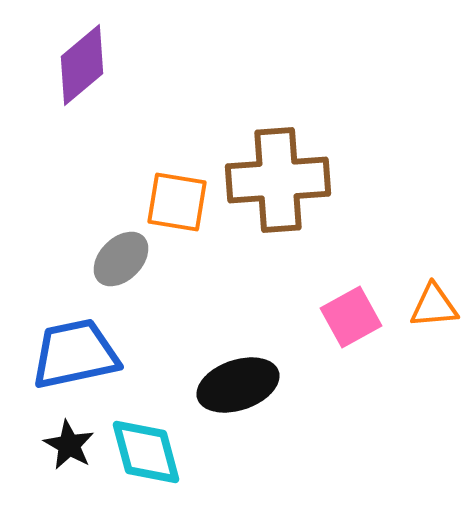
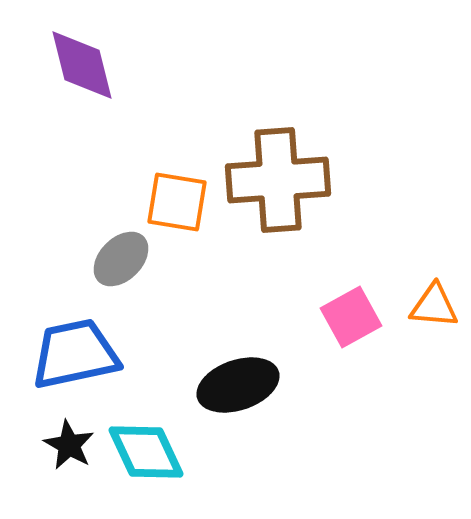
purple diamond: rotated 64 degrees counterclockwise
orange triangle: rotated 10 degrees clockwise
cyan diamond: rotated 10 degrees counterclockwise
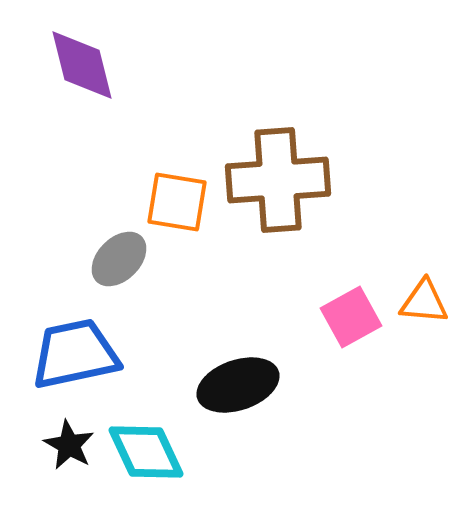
gray ellipse: moved 2 px left
orange triangle: moved 10 px left, 4 px up
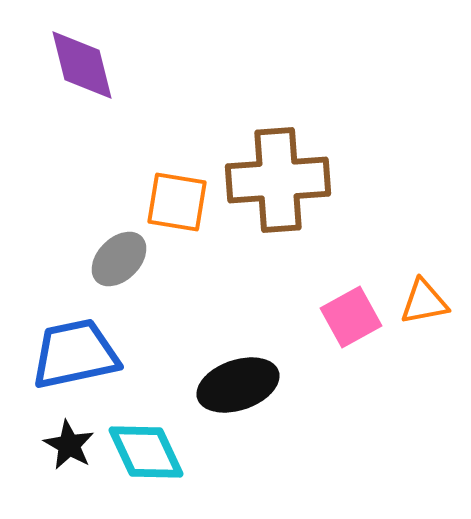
orange triangle: rotated 16 degrees counterclockwise
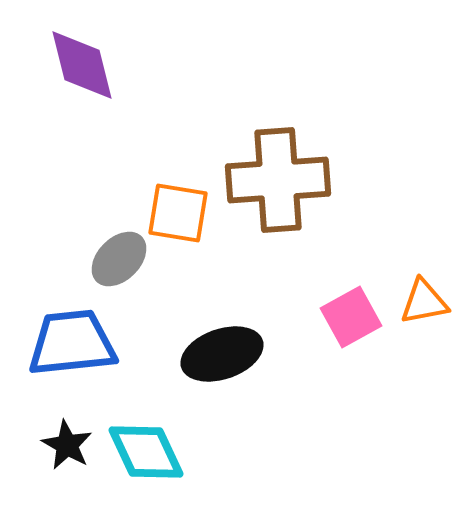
orange square: moved 1 px right, 11 px down
blue trapezoid: moved 3 px left, 11 px up; rotated 6 degrees clockwise
black ellipse: moved 16 px left, 31 px up
black star: moved 2 px left
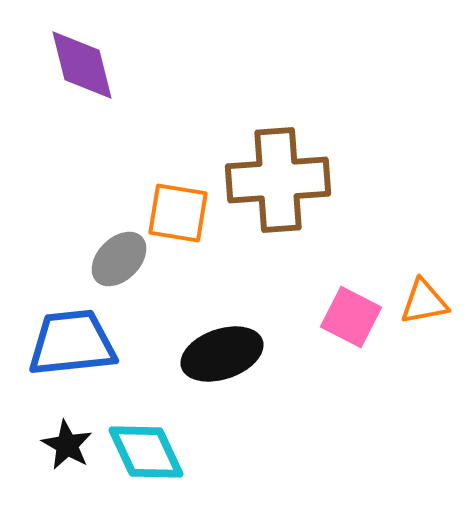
pink square: rotated 34 degrees counterclockwise
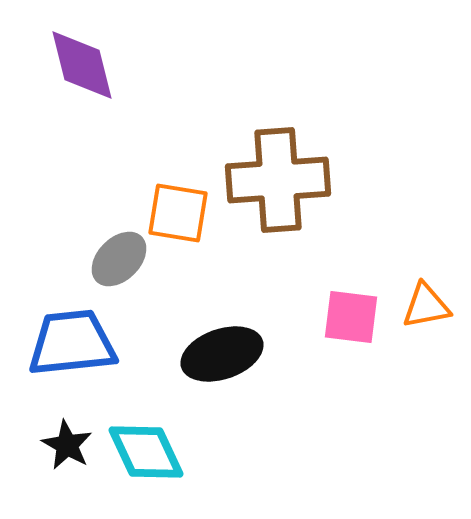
orange triangle: moved 2 px right, 4 px down
pink square: rotated 20 degrees counterclockwise
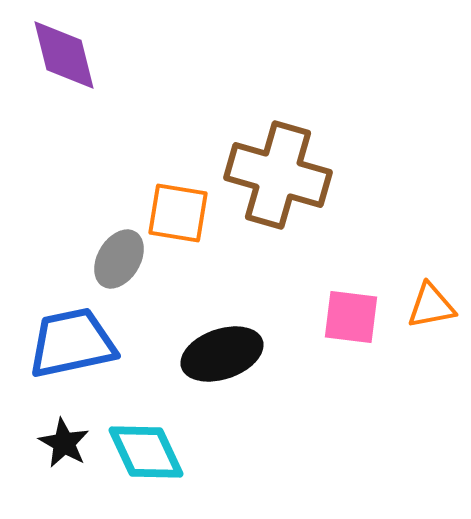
purple diamond: moved 18 px left, 10 px up
brown cross: moved 5 px up; rotated 20 degrees clockwise
gray ellipse: rotated 14 degrees counterclockwise
orange triangle: moved 5 px right
blue trapezoid: rotated 6 degrees counterclockwise
black star: moved 3 px left, 2 px up
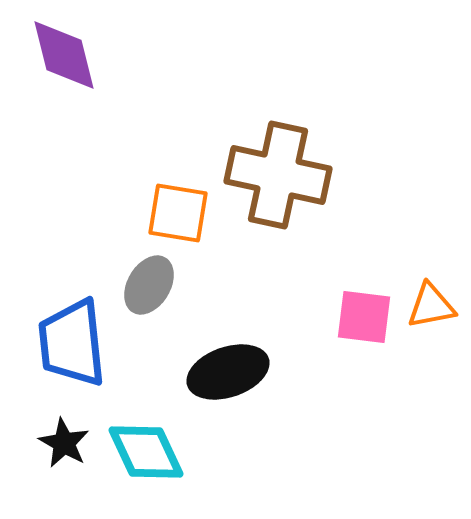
brown cross: rotated 4 degrees counterclockwise
gray ellipse: moved 30 px right, 26 px down
pink square: moved 13 px right
blue trapezoid: rotated 84 degrees counterclockwise
black ellipse: moved 6 px right, 18 px down
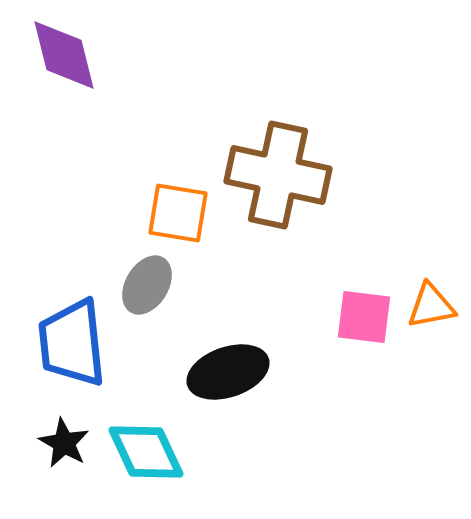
gray ellipse: moved 2 px left
